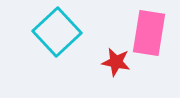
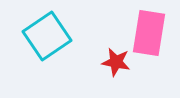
cyan square: moved 10 px left, 4 px down; rotated 9 degrees clockwise
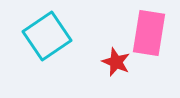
red star: rotated 12 degrees clockwise
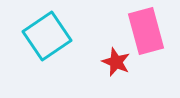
pink rectangle: moved 3 px left, 2 px up; rotated 24 degrees counterclockwise
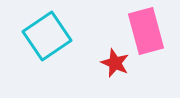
red star: moved 1 px left, 1 px down
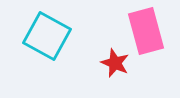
cyan square: rotated 27 degrees counterclockwise
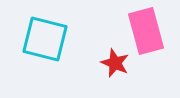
cyan square: moved 2 px left, 3 px down; rotated 15 degrees counterclockwise
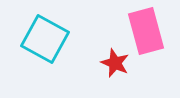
cyan square: rotated 15 degrees clockwise
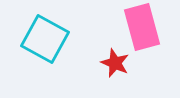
pink rectangle: moved 4 px left, 4 px up
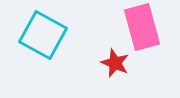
cyan square: moved 2 px left, 4 px up
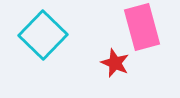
cyan square: rotated 15 degrees clockwise
